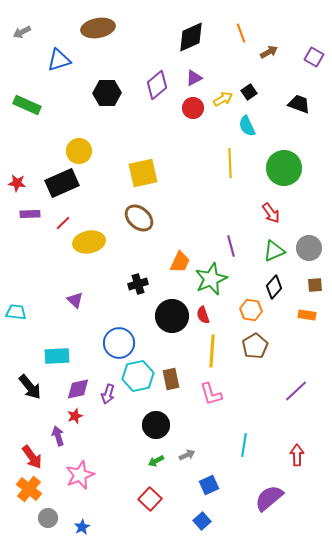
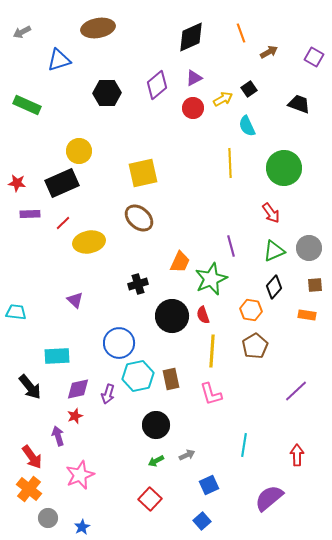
black square at (249, 92): moved 3 px up
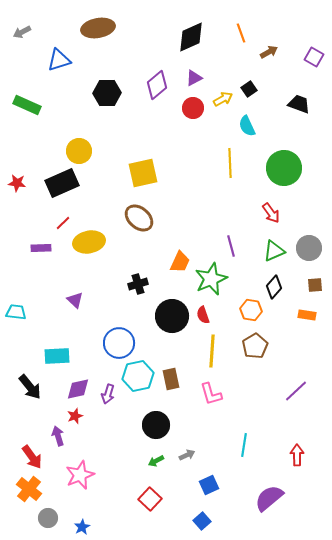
purple rectangle at (30, 214): moved 11 px right, 34 px down
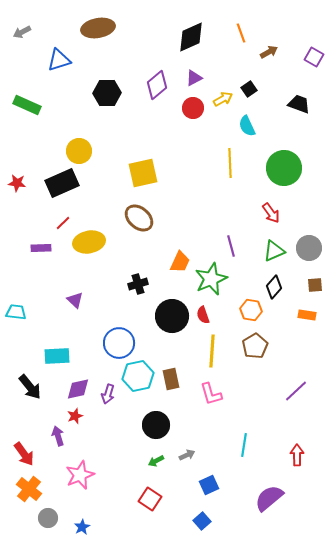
red arrow at (32, 457): moved 8 px left, 3 px up
red square at (150, 499): rotated 10 degrees counterclockwise
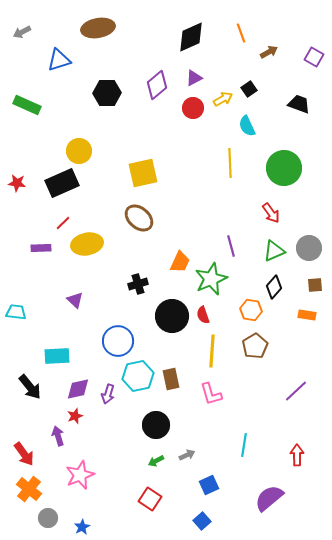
yellow ellipse at (89, 242): moved 2 px left, 2 px down
blue circle at (119, 343): moved 1 px left, 2 px up
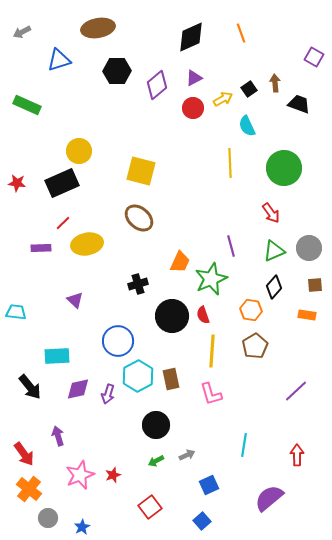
brown arrow at (269, 52): moved 6 px right, 31 px down; rotated 66 degrees counterclockwise
black hexagon at (107, 93): moved 10 px right, 22 px up
yellow square at (143, 173): moved 2 px left, 2 px up; rotated 28 degrees clockwise
cyan hexagon at (138, 376): rotated 16 degrees counterclockwise
red star at (75, 416): moved 38 px right, 59 px down
red square at (150, 499): moved 8 px down; rotated 20 degrees clockwise
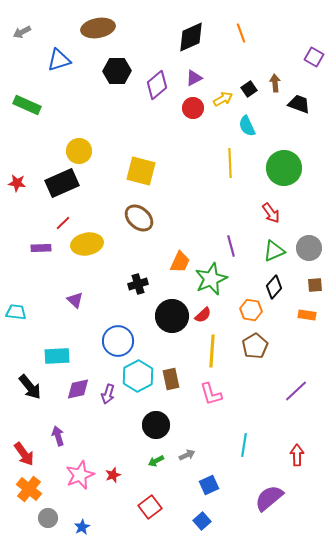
red semicircle at (203, 315): rotated 114 degrees counterclockwise
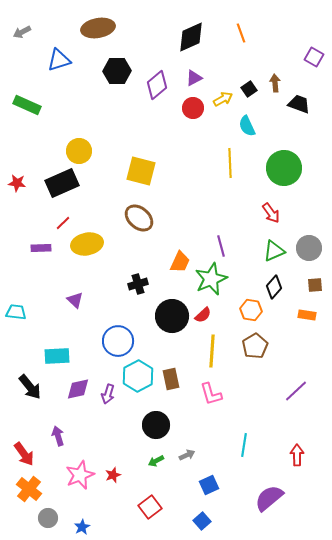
purple line at (231, 246): moved 10 px left
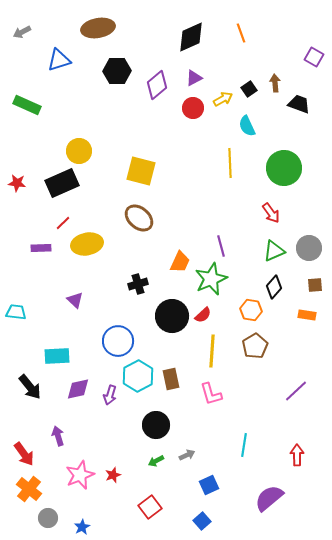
purple arrow at (108, 394): moved 2 px right, 1 px down
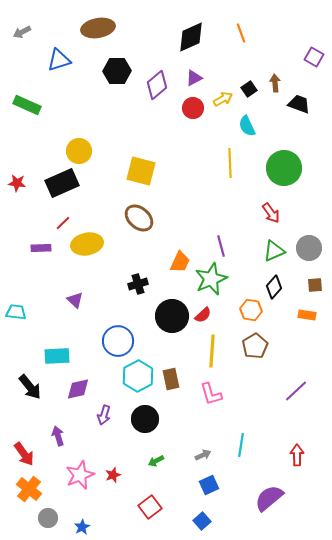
purple arrow at (110, 395): moved 6 px left, 20 px down
black circle at (156, 425): moved 11 px left, 6 px up
cyan line at (244, 445): moved 3 px left
gray arrow at (187, 455): moved 16 px right
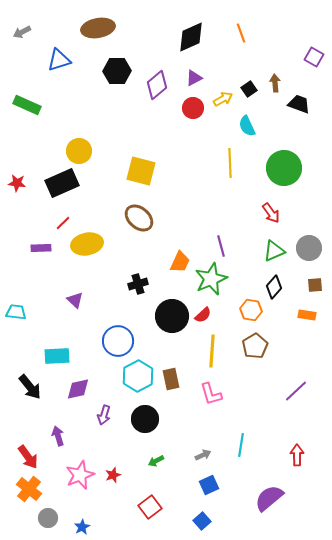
red arrow at (24, 454): moved 4 px right, 3 px down
